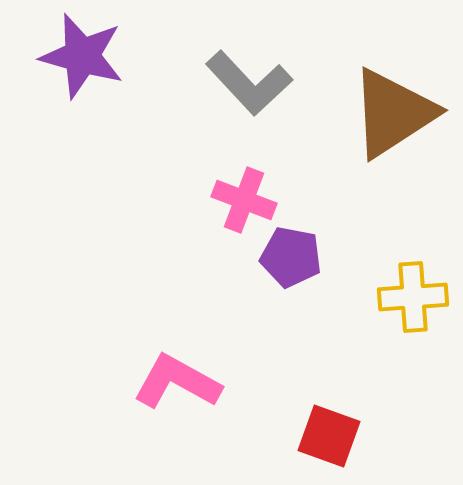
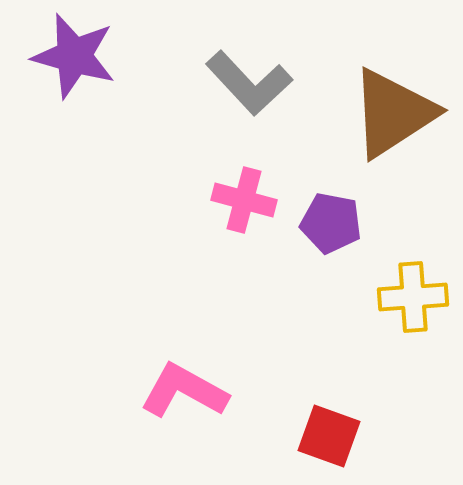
purple star: moved 8 px left
pink cross: rotated 6 degrees counterclockwise
purple pentagon: moved 40 px right, 34 px up
pink L-shape: moved 7 px right, 9 px down
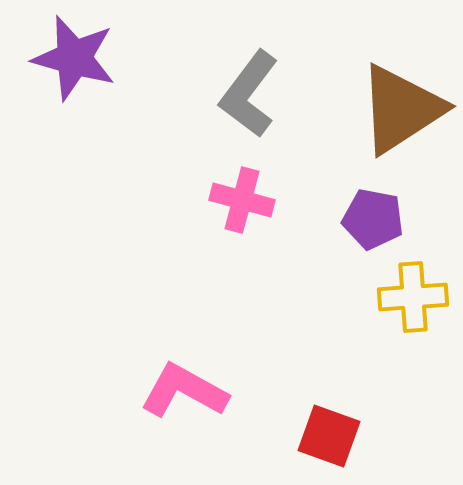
purple star: moved 2 px down
gray L-shape: moved 11 px down; rotated 80 degrees clockwise
brown triangle: moved 8 px right, 4 px up
pink cross: moved 2 px left
purple pentagon: moved 42 px right, 4 px up
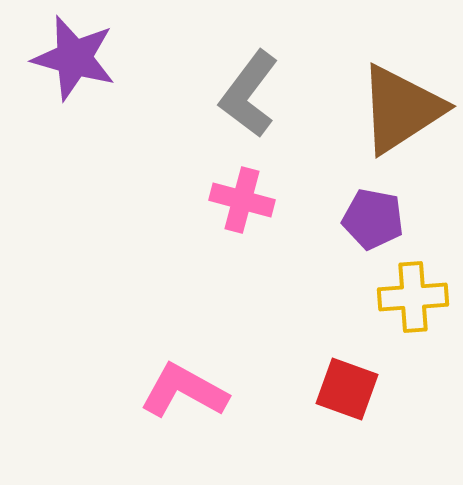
red square: moved 18 px right, 47 px up
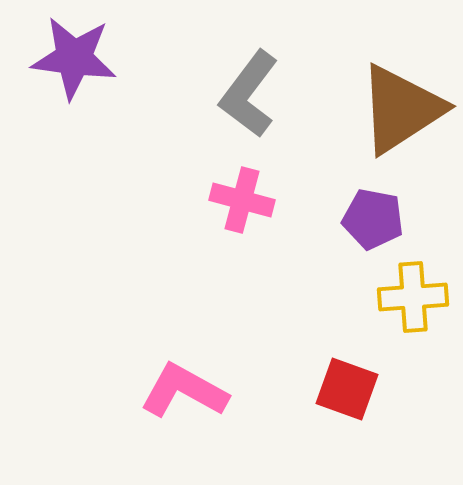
purple star: rotated 8 degrees counterclockwise
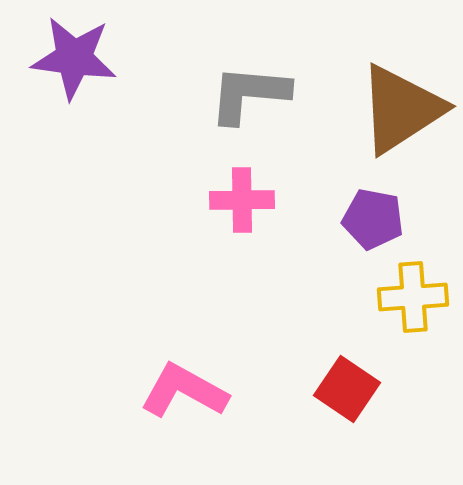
gray L-shape: rotated 58 degrees clockwise
pink cross: rotated 16 degrees counterclockwise
red square: rotated 14 degrees clockwise
